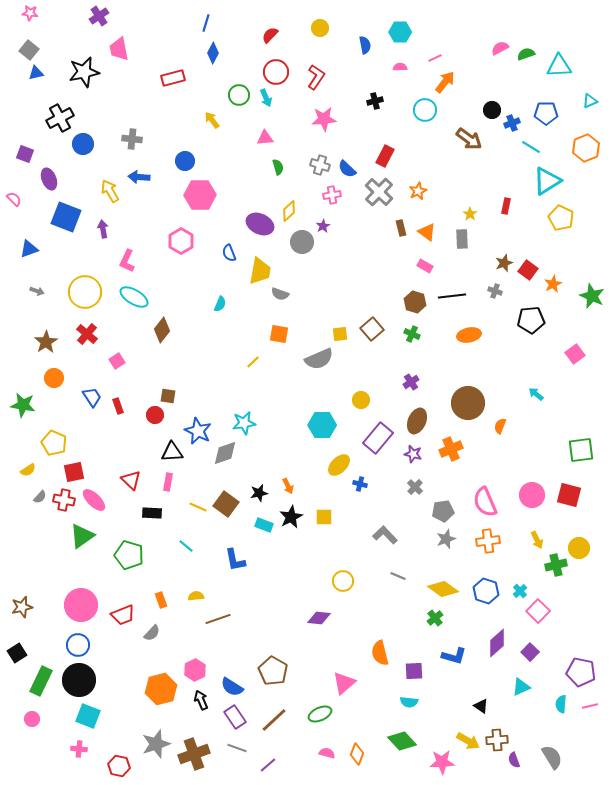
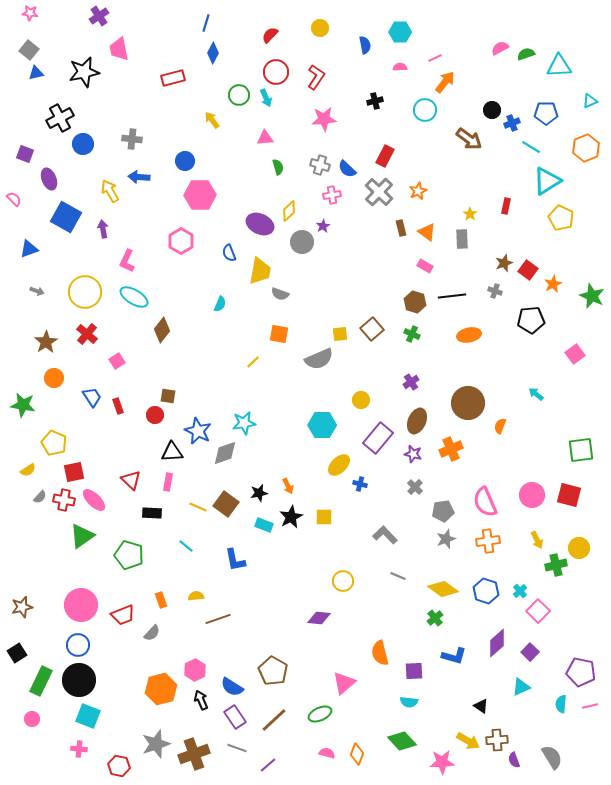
blue square at (66, 217): rotated 8 degrees clockwise
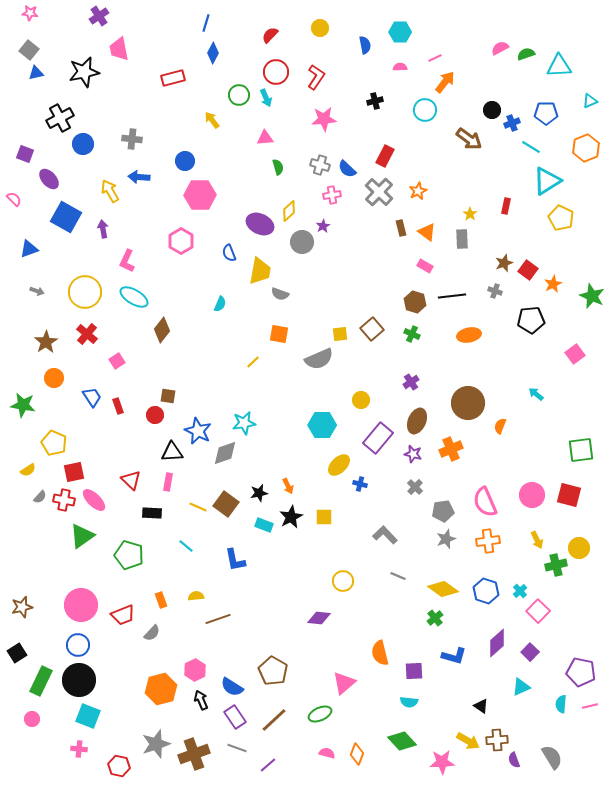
purple ellipse at (49, 179): rotated 20 degrees counterclockwise
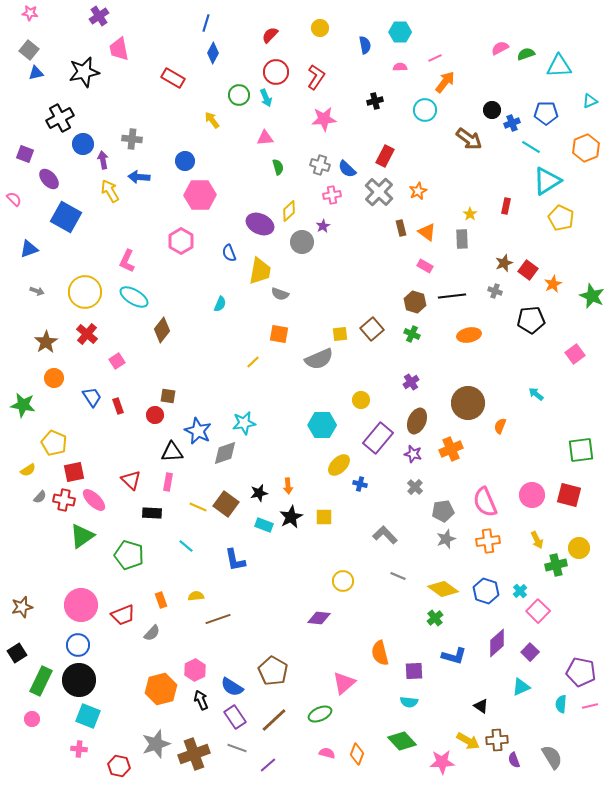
red rectangle at (173, 78): rotated 45 degrees clockwise
purple arrow at (103, 229): moved 69 px up
orange arrow at (288, 486): rotated 21 degrees clockwise
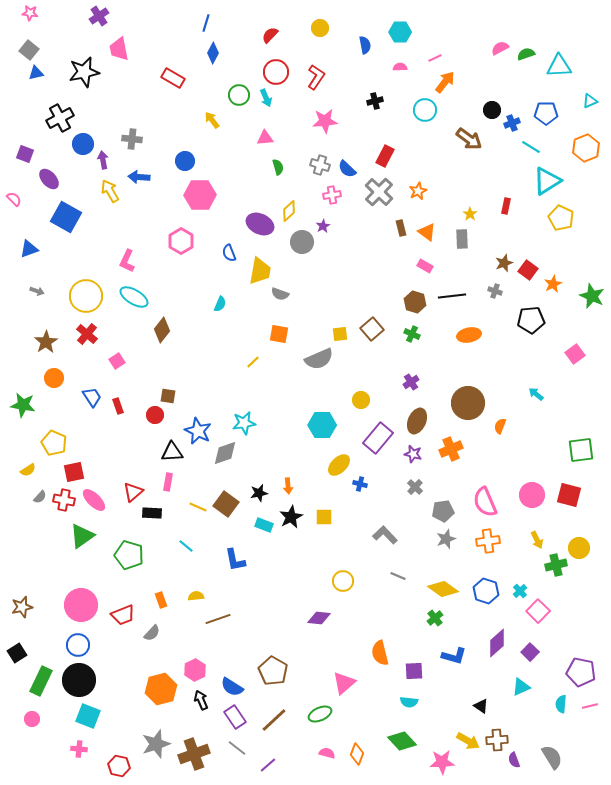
pink star at (324, 119): moved 1 px right, 2 px down
yellow circle at (85, 292): moved 1 px right, 4 px down
red triangle at (131, 480): moved 2 px right, 12 px down; rotated 35 degrees clockwise
gray line at (237, 748): rotated 18 degrees clockwise
